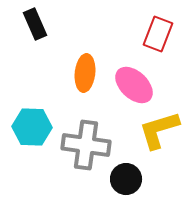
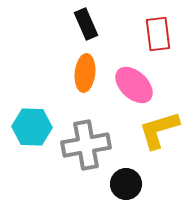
black rectangle: moved 51 px right
red rectangle: rotated 28 degrees counterclockwise
gray cross: rotated 18 degrees counterclockwise
black circle: moved 5 px down
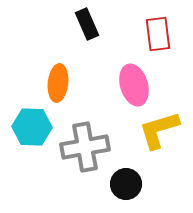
black rectangle: moved 1 px right
orange ellipse: moved 27 px left, 10 px down
pink ellipse: rotated 30 degrees clockwise
gray cross: moved 1 px left, 2 px down
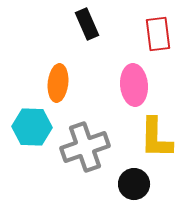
pink ellipse: rotated 12 degrees clockwise
yellow L-shape: moved 3 px left, 8 px down; rotated 72 degrees counterclockwise
gray cross: rotated 9 degrees counterclockwise
black circle: moved 8 px right
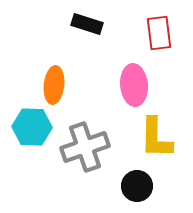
black rectangle: rotated 48 degrees counterclockwise
red rectangle: moved 1 px right, 1 px up
orange ellipse: moved 4 px left, 2 px down
black circle: moved 3 px right, 2 px down
